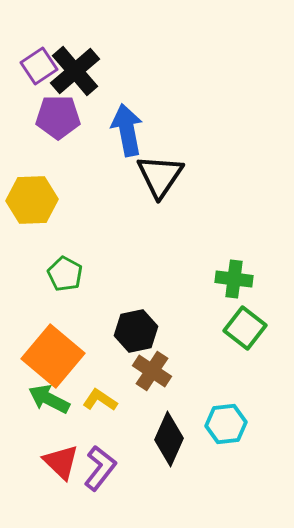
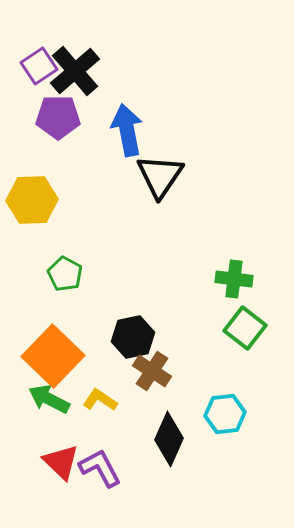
black hexagon: moved 3 px left, 6 px down
orange square: rotated 4 degrees clockwise
cyan hexagon: moved 1 px left, 10 px up
purple L-shape: rotated 66 degrees counterclockwise
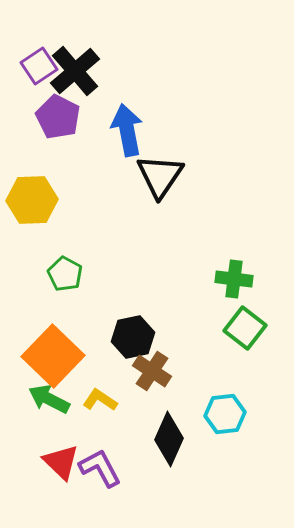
purple pentagon: rotated 27 degrees clockwise
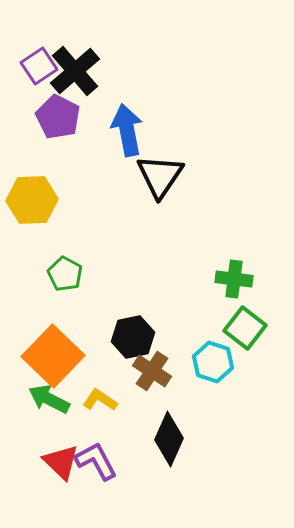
cyan hexagon: moved 12 px left, 52 px up; rotated 24 degrees clockwise
purple L-shape: moved 4 px left, 7 px up
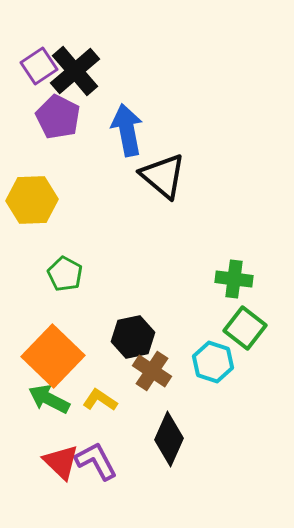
black triangle: moved 3 px right; rotated 24 degrees counterclockwise
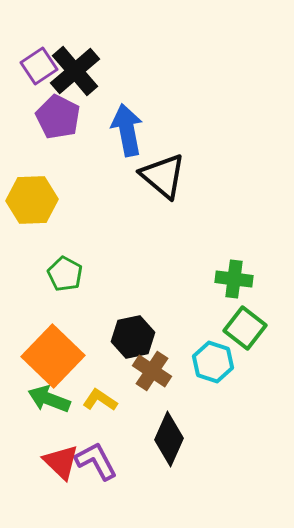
green arrow: rotated 6 degrees counterclockwise
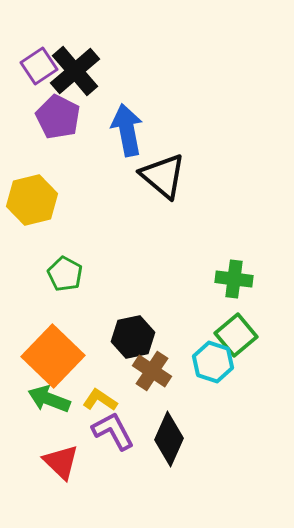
yellow hexagon: rotated 12 degrees counterclockwise
green square: moved 9 px left, 7 px down; rotated 12 degrees clockwise
purple L-shape: moved 17 px right, 30 px up
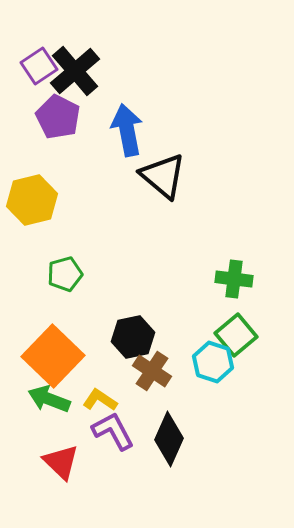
green pentagon: rotated 28 degrees clockwise
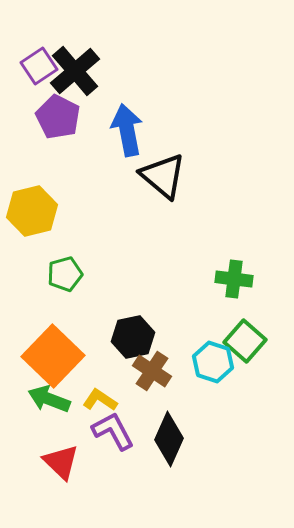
yellow hexagon: moved 11 px down
green square: moved 9 px right, 6 px down; rotated 9 degrees counterclockwise
